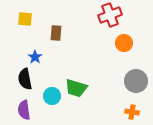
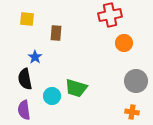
red cross: rotated 10 degrees clockwise
yellow square: moved 2 px right
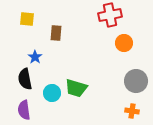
cyan circle: moved 3 px up
orange cross: moved 1 px up
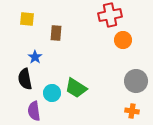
orange circle: moved 1 px left, 3 px up
green trapezoid: rotated 15 degrees clockwise
purple semicircle: moved 10 px right, 1 px down
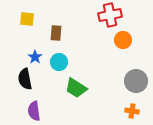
cyan circle: moved 7 px right, 31 px up
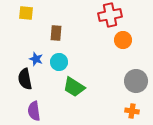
yellow square: moved 1 px left, 6 px up
blue star: moved 1 px right, 2 px down; rotated 16 degrees counterclockwise
green trapezoid: moved 2 px left, 1 px up
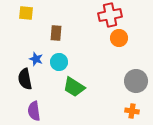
orange circle: moved 4 px left, 2 px up
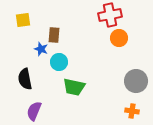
yellow square: moved 3 px left, 7 px down; rotated 14 degrees counterclockwise
brown rectangle: moved 2 px left, 2 px down
blue star: moved 5 px right, 10 px up
green trapezoid: rotated 20 degrees counterclockwise
purple semicircle: rotated 30 degrees clockwise
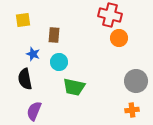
red cross: rotated 25 degrees clockwise
blue star: moved 8 px left, 5 px down
orange cross: moved 1 px up; rotated 16 degrees counterclockwise
